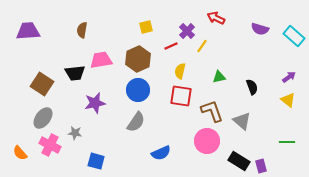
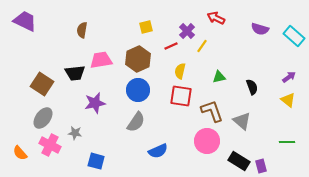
purple trapezoid: moved 3 px left, 10 px up; rotated 30 degrees clockwise
blue semicircle: moved 3 px left, 2 px up
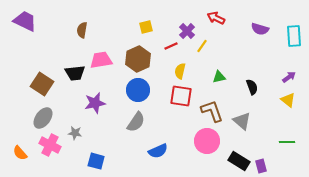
cyan rectangle: rotated 45 degrees clockwise
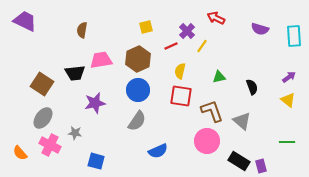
gray semicircle: moved 1 px right, 1 px up
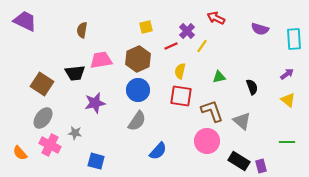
cyan rectangle: moved 3 px down
purple arrow: moved 2 px left, 3 px up
blue semicircle: rotated 24 degrees counterclockwise
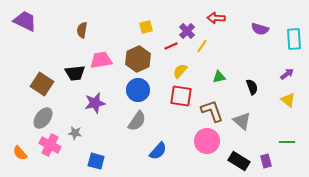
red arrow: rotated 24 degrees counterclockwise
yellow semicircle: rotated 28 degrees clockwise
purple rectangle: moved 5 px right, 5 px up
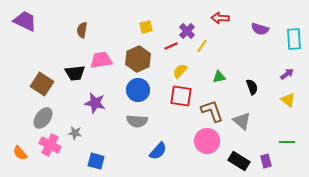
red arrow: moved 4 px right
purple star: rotated 25 degrees clockwise
gray semicircle: rotated 60 degrees clockwise
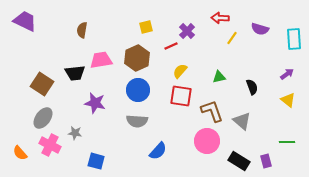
yellow line: moved 30 px right, 8 px up
brown hexagon: moved 1 px left, 1 px up
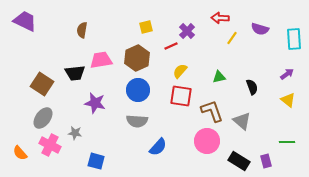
blue semicircle: moved 4 px up
